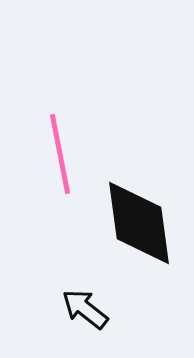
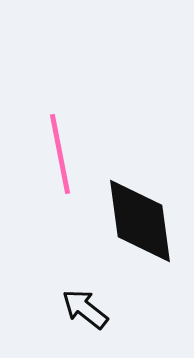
black diamond: moved 1 px right, 2 px up
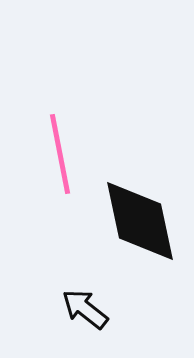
black diamond: rotated 4 degrees counterclockwise
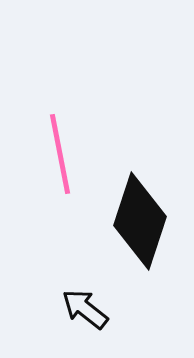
black diamond: rotated 30 degrees clockwise
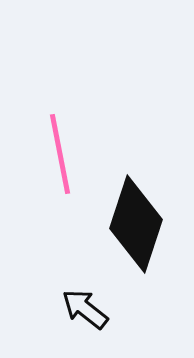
black diamond: moved 4 px left, 3 px down
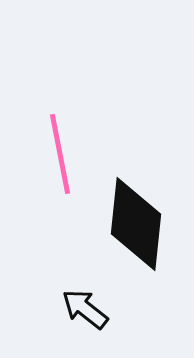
black diamond: rotated 12 degrees counterclockwise
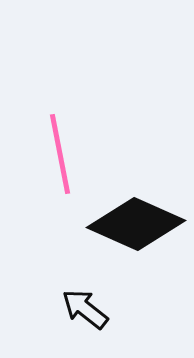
black diamond: rotated 72 degrees counterclockwise
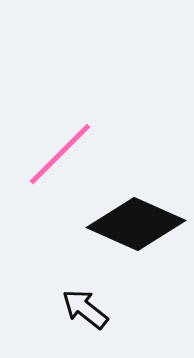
pink line: rotated 56 degrees clockwise
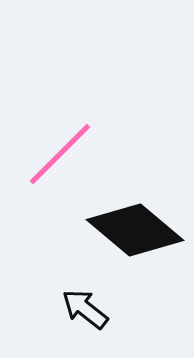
black diamond: moved 1 px left, 6 px down; rotated 16 degrees clockwise
